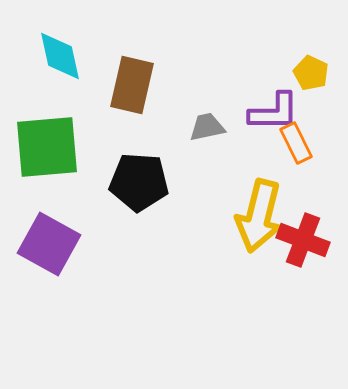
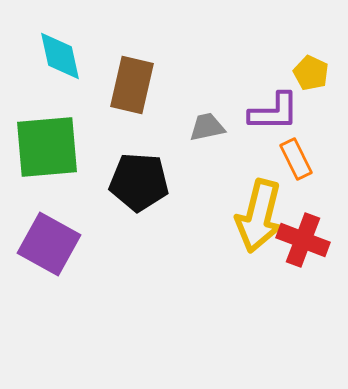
orange rectangle: moved 16 px down
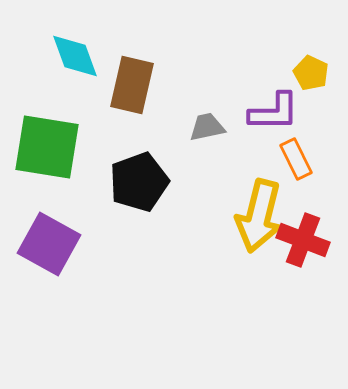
cyan diamond: moved 15 px right; rotated 8 degrees counterclockwise
green square: rotated 14 degrees clockwise
black pentagon: rotated 24 degrees counterclockwise
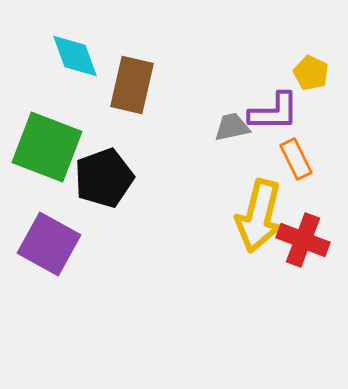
gray trapezoid: moved 25 px right
green square: rotated 12 degrees clockwise
black pentagon: moved 35 px left, 4 px up
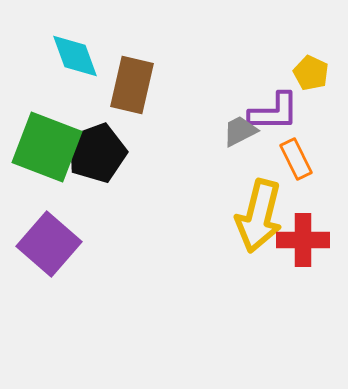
gray trapezoid: moved 8 px right, 4 px down; rotated 15 degrees counterclockwise
black pentagon: moved 7 px left, 25 px up
red cross: rotated 21 degrees counterclockwise
purple square: rotated 12 degrees clockwise
